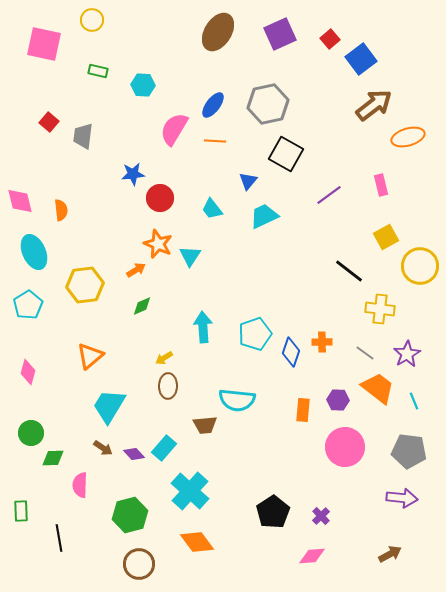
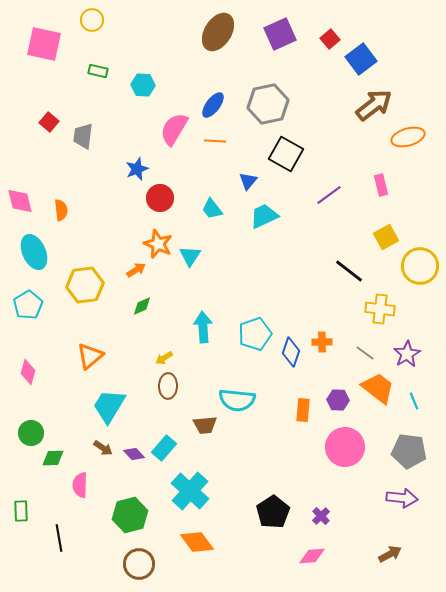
blue star at (133, 174): moved 4 px right, 5 px up; rotated 15 degrees counterclockwise
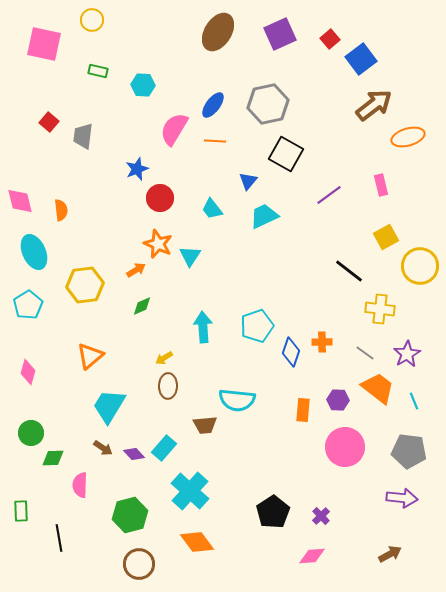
cyan pentagon at (255, 334): moved 2 px right, 8 px up
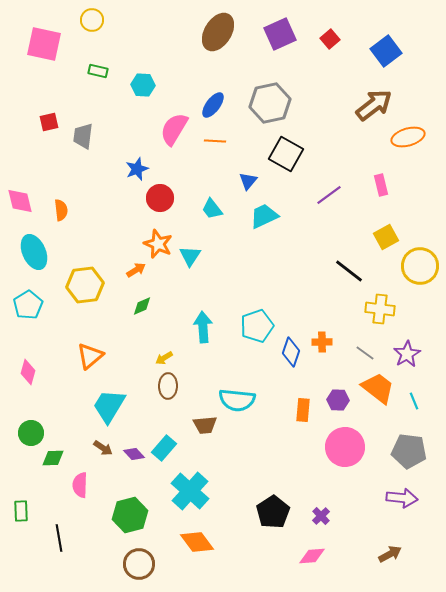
blue square at (361, 59): moved 25 px right, 8 px up
gray hexagon at (268, 104): moved 2 px right, 1 px up
red square at (49, 122): rotated 36 degrees clockwise
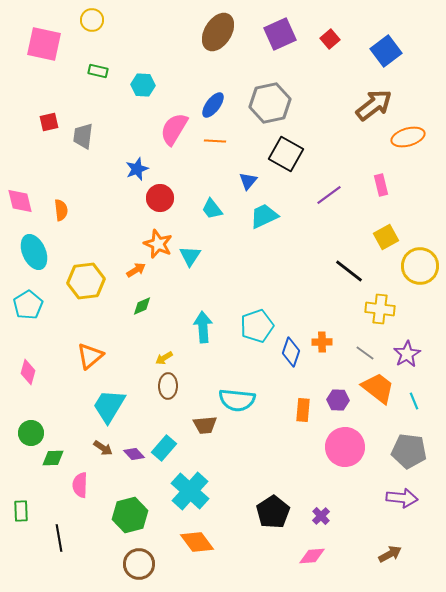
yellow hexagon at (85, 285): moved 1 px right, 4 px up
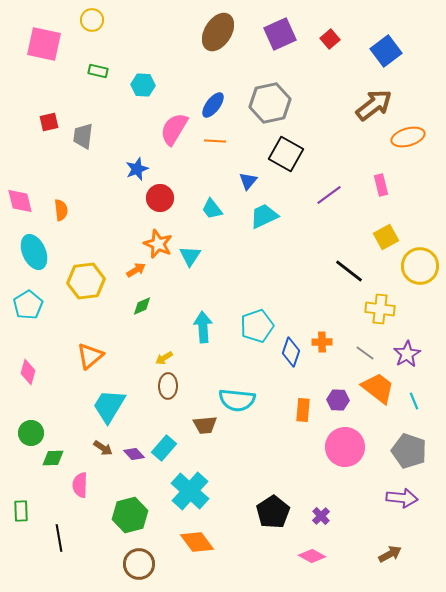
gray pentagon at (409, 451): rotated 12 degrees clockwise
pink diamond at (312, 556): rotated 32 degrees clockwise
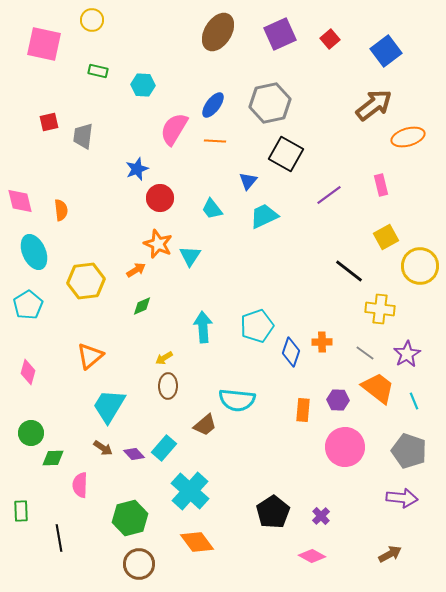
brown trapezoid at (205, 425): rotated 35 degrees counterclockwise
green hexagon at (130, 515): moved 3 px down
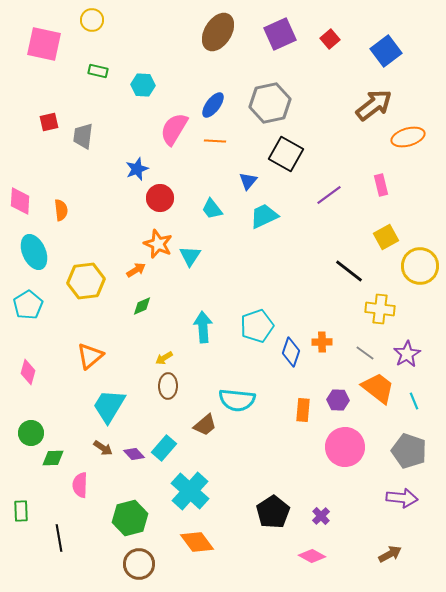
pink diamond at (20, 201): rotated 16 degrees clockwise
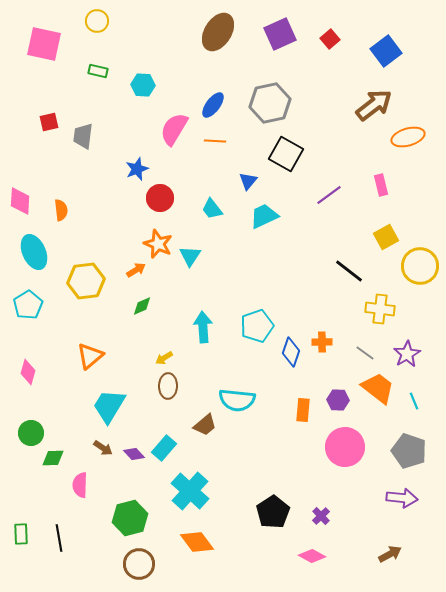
yellow circle at (92, 20): moved 5 px right, 1 px down
green rectangle at (21, 511): moved 23 px down
